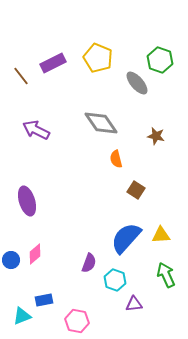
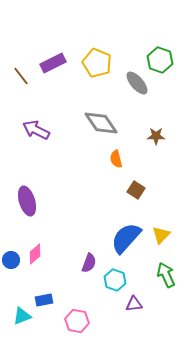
yellow pentagon: moved 1 px left, 5 px down
brown star: rotated 12 degrees counterclockwise
yellow triangle: rotated 42 degrees counterclockwise
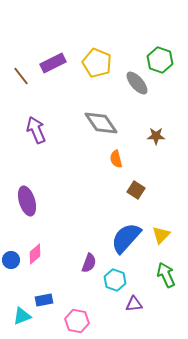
purple arrow: rotated 40 degrees clockwise
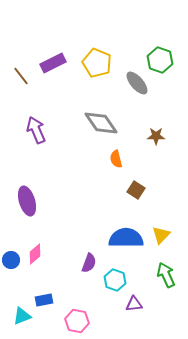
blue semicircle: rotated 48 degrees clockwise
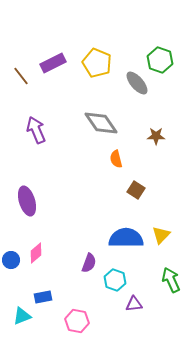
pink diamond: moved 1 px right, 1 px up
green arrow: moved 5 px right, 5 px down
blue rectangle: moved 1 px left, 3 px up
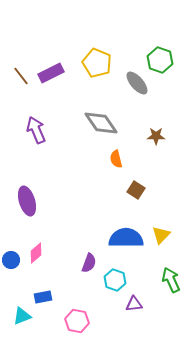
purple rectangle: moved 2 px left, 10 px down
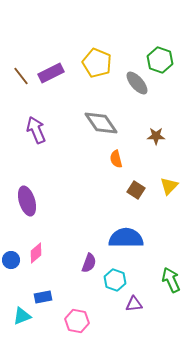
yellow triangle: moved 8 px right, 49 px up
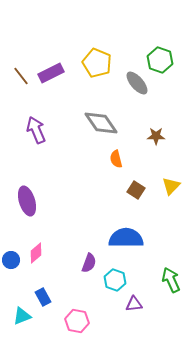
yellow triangle: moved 2 px right
blue rectangle: rotated 72 degrees clockwise
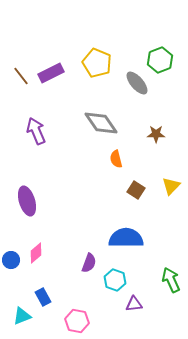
green hexagon: rotated 20 degrees clockwise
purple arrow: moved 1 px down
brown star: moved 2 px up
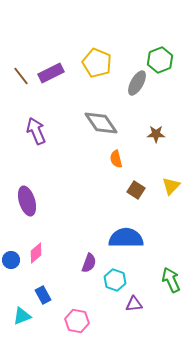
gray ellipse: rotated 70 degrees clockwise
blue rectangle: moved 2 px up
